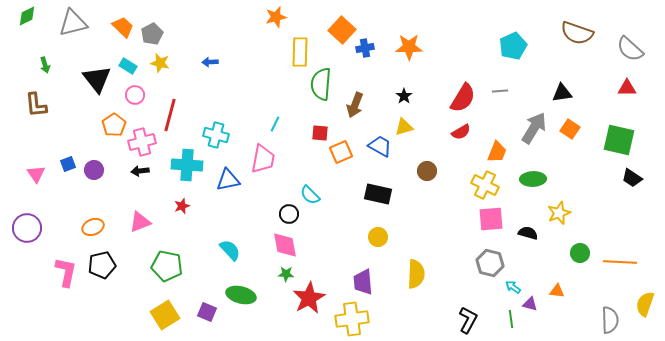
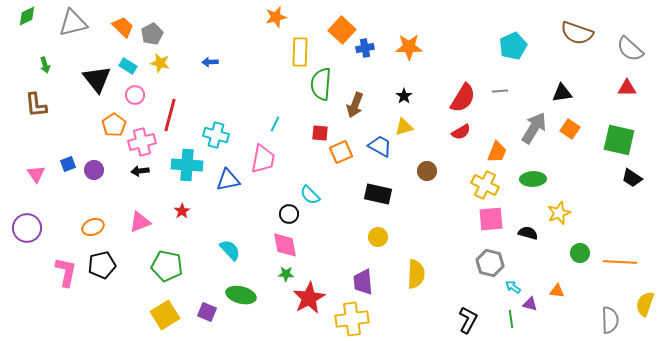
red star at (182, 206): moved 5 px down; rotated 14 degrees counterclockwise
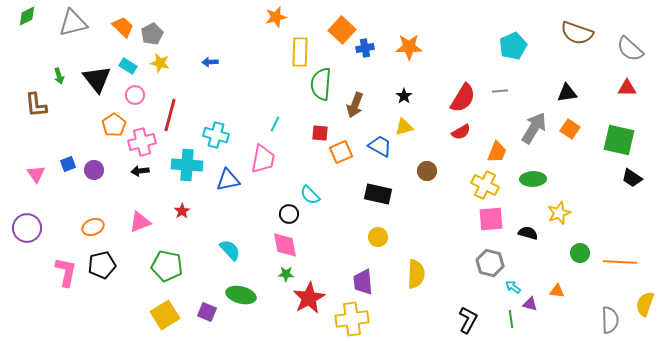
green arrow at (45, 65): moved 14 px right, 11 px down
black triangle at (562, 93): moved 5 px right
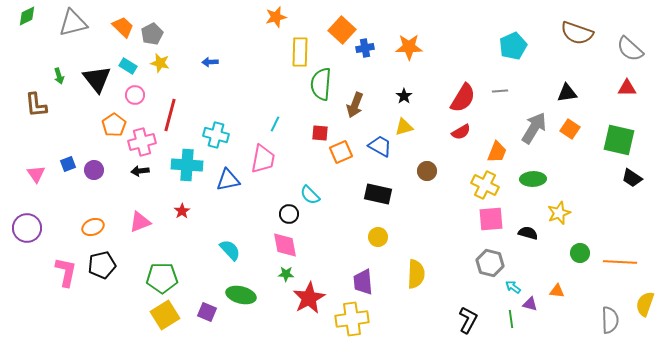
green pentagon at (167, 266): moved 5 px left, 12 px down; rotated 12 degrees counterclockwise
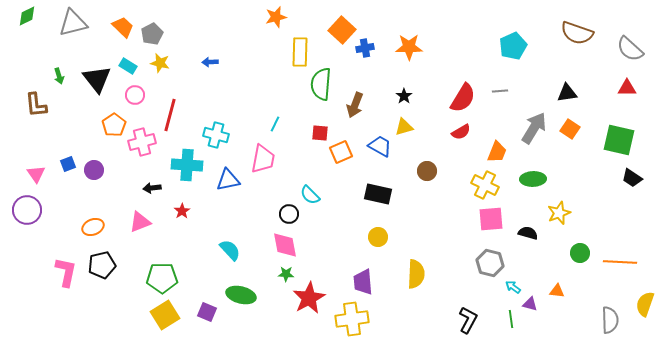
black arrow at (140, 171): moved 12 px right, 17 px down
purple circle at (27, 228): moved 18 px up
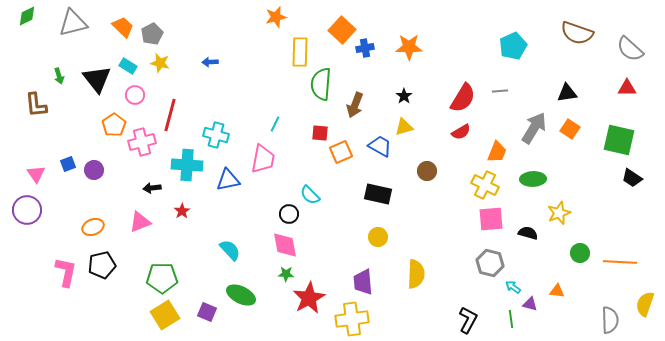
green ellipse at (241, 295): rotated 12 degrees clockwise
